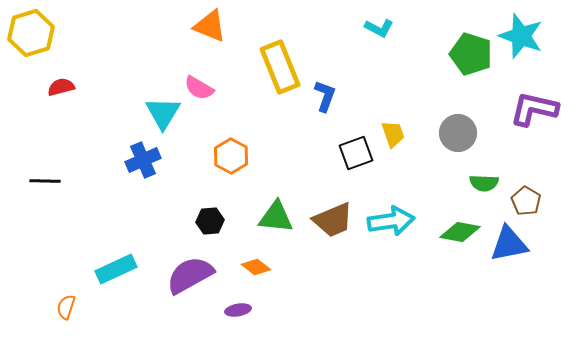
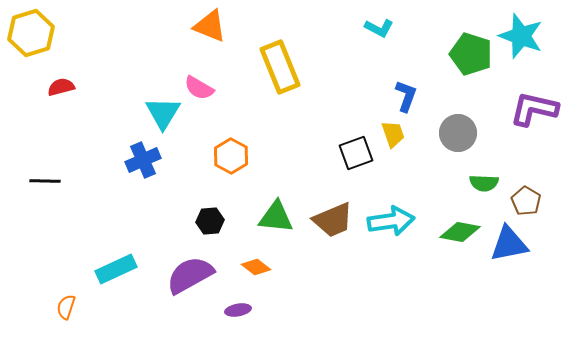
blue L-shape: moved 81 px right
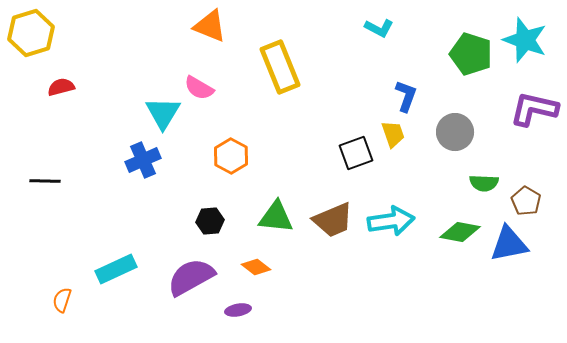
cyan star: moved 4 px right, 4 px down
gray circle: moved 3 px left, 1 px up
purple semicircle: moved 1 px right, 2 px down
orange semicircle: moved 4 px left, 7 px up
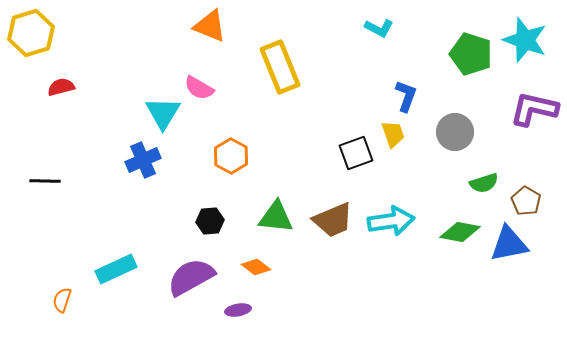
green semicircle: rotated 20 degrees counterclockwise
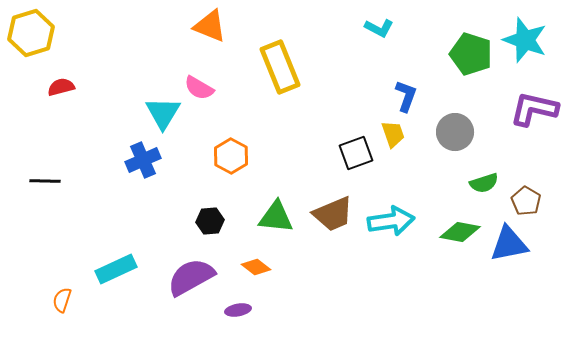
brown trapezoid: moved 6 px up
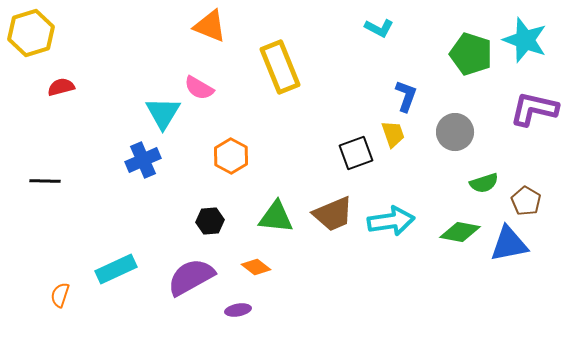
orange semicircle: moved 2 px left, 5 px up
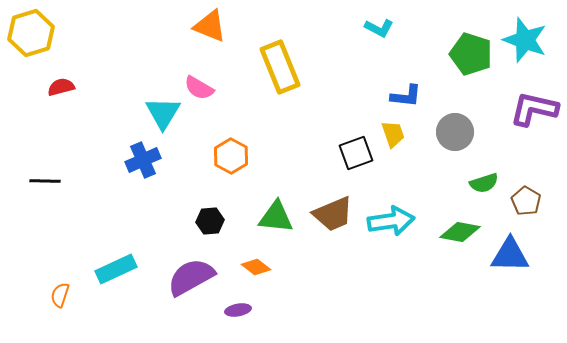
blue L-shape: rotated 76 degrees clockwise
blue triangle: moved 1 px right, 11 px down; rotated 12 degrees clockwise
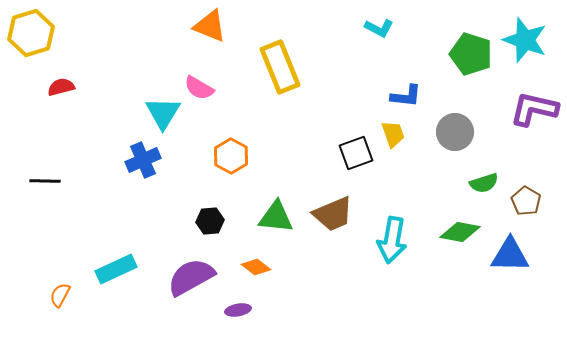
cyan arrow: moved 1 px right, 19 px down; rotated 108 degrees clockwise
orange semicircle: rotated 10 degrees clockwise
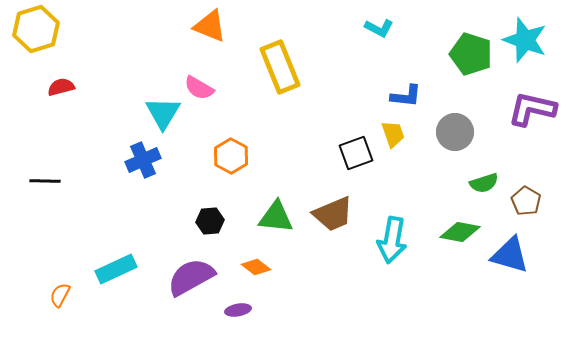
yellow hexagon: moved 5 px right, 4 px up
purple L-shape: moved 2 px left
blue triangle: rotated 15 degrees clockwise
